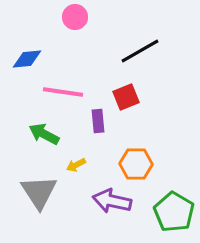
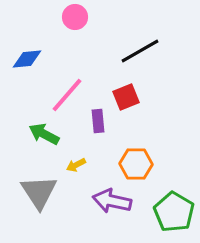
pink line: moved 4 px right, 3 px down; rotated 57 degrees counterclockwise
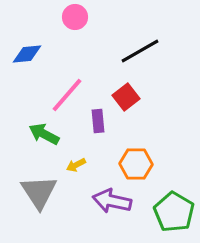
blue diamond: moved 5 px up
red square: rotated 16 degrees counterclockwise
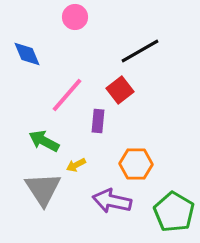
blue diamond: rotated 72 degrees clockwise
red square: moved 6 px left, 7 px up
purple rectangle: rotated 10 degrees clockwise
green arrow: moved 7 px down
gray triangle: moved 4 px right, 3 px up
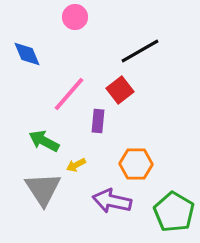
pink line: moved 2 px right, 1 px up
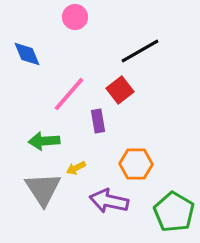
purple rectangle: rotated 15 degrees counterclockwise
green arrow: rotated 32 degrees counterclockwise
yellow arrow: moved 3 px down
purple arrow: moved 3 px left
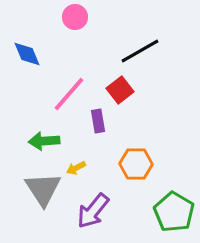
purple arrow: moved 16 px left, 10 px down; rotated 63 degrees counterclockwise
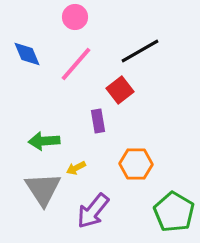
pink line: moved 7 px right, 30 px up
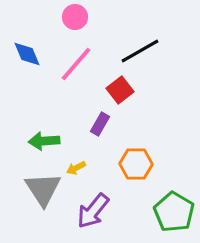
purple rectangle: moved 2 px right, 3 px down; rotated 40 degrees clockwise
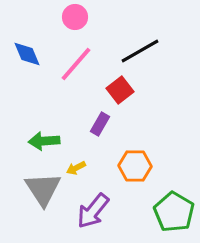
orange hexagon: moved 1 px left, 2 px down
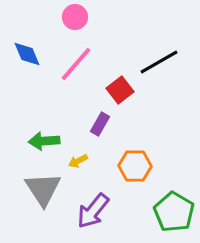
black line: moved 19 px right, 11 px down
yellow arrow: moved 2 px right, 7 px up
